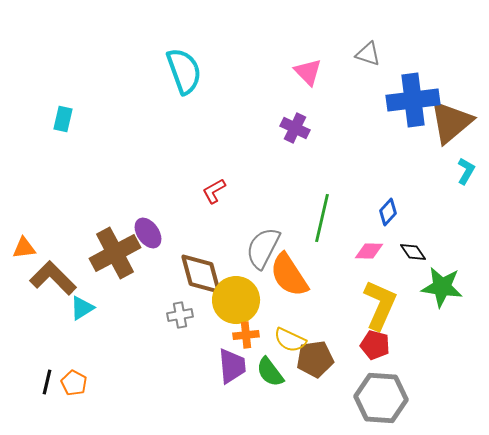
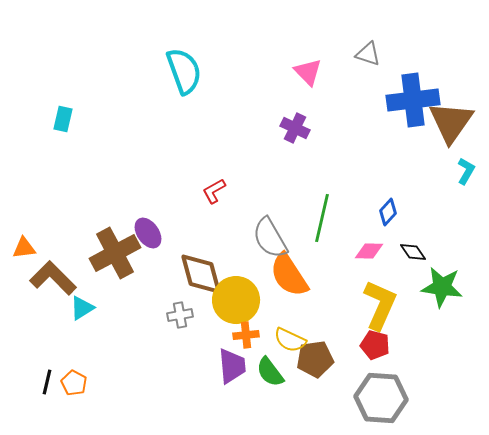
brown triangle: rotated 15 degrees counterclockwise
gray semicircle: moved 7 px right, 10 px up; rotated 57 degrees counterclockwise
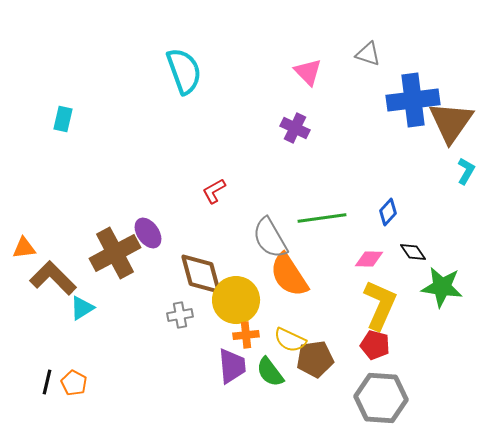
green line: rotated 69 degrees clockwise
pink diamond: moved 8 px down
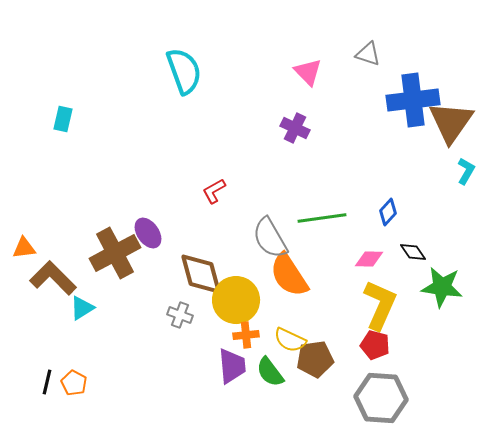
gray cross: rotated 30 degrees clockwise
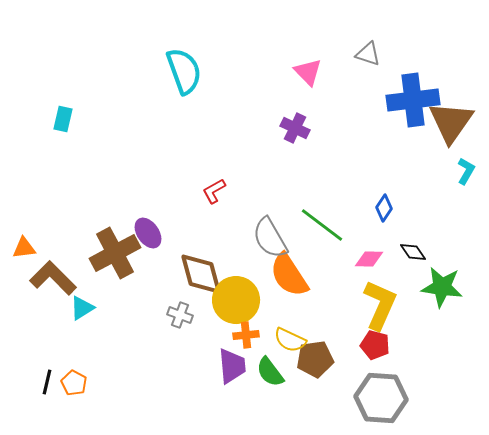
blue diamond: moved 4 px left, 4 px up; rotated 8 degrees counterclockwise
green line: moved 7 px down; rotated 45 degrees clockwise
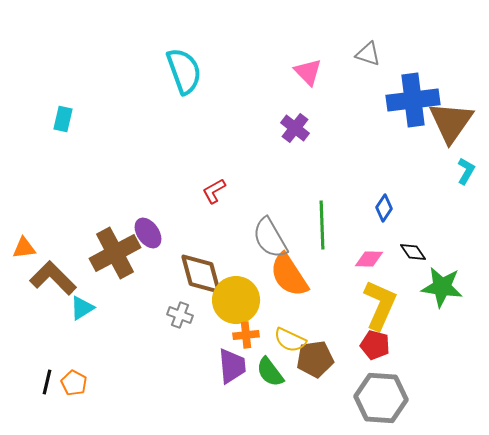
purple cross: rotated 12 degrees clockwise
green line: rotated 51 degrees clockwise
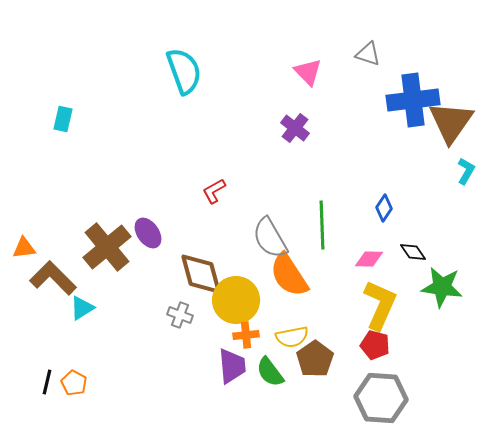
brown cross: moved 8 px left, 6 px up; rotated 12 degrees counterclockwise
yellow semicircle: moved 2 px right, 3 px up; rotated 36 degrees counterclockwise
brown pentagon: rotated 27 degrees counterclockwise
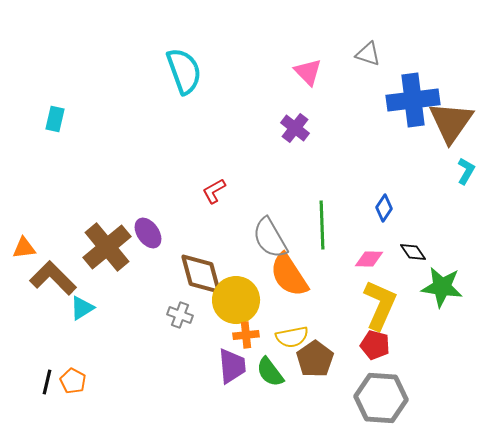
cyan rectangle: moved 8 px left
orange pentagon: moved 1 px left, 2 px up
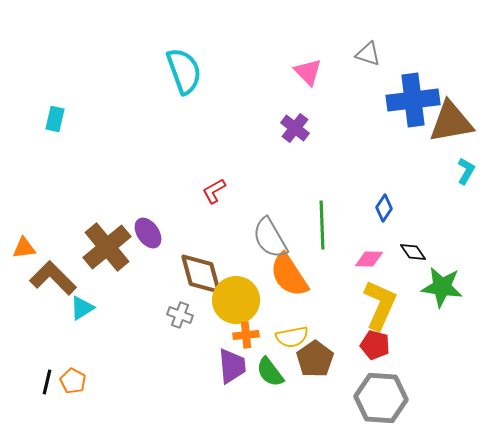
brown triangle: rotated 45 degrees clockwise
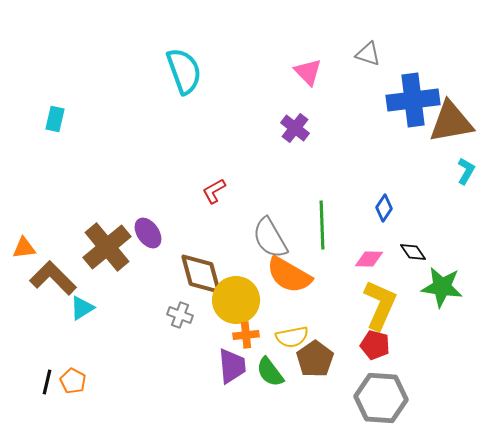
orange semicircle: rotated 27 degrees counterclockwise
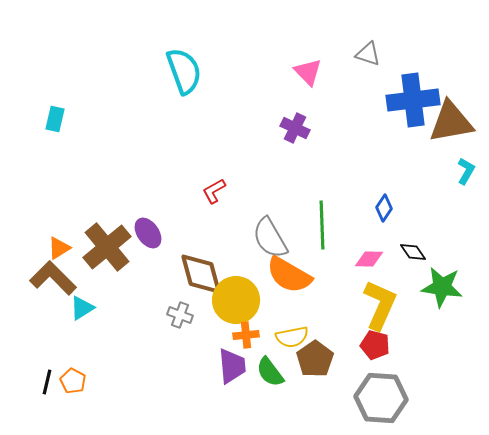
purple cross: rotated 12 degrees counterclockwise
orange triangle: moved 35 px right; rotated 25 degrees counterclockwise
